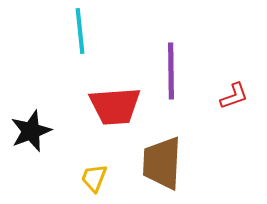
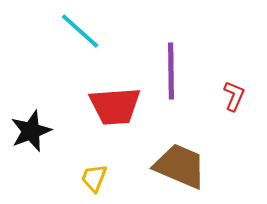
cyan line: rotated 42 degrees counterclockwise
red L-shape: rotated 48 degrees counterclockwise
brown trapezoid: moved 18 px right, 3 px down; rotated 110 degrees clockwise
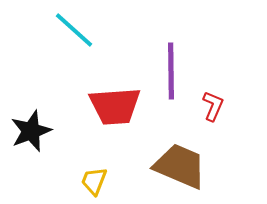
cyan line: moved 6 px left, 1 px up
red L-shape: moved 21 px left, 10 px down
yellow trapezoid: moved 3 px down
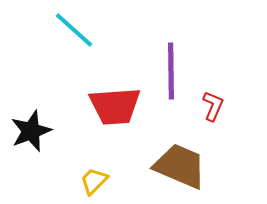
yellow trapezoid: rotated 24 degrees clockwise
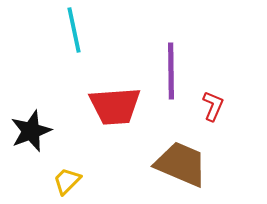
cyan line: rotated 36 degrees clockwise
brown trapezoid: moved 1 px right, 2 px up
yellow trapezoid: moved 27 px left
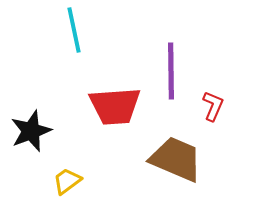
brown trapezoid: moved 5 px left, 5 px up
yellow trapezoid: rotated 8 degrees clockwise
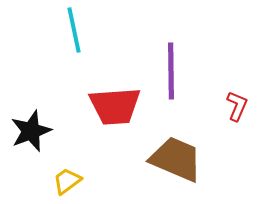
red L-shape: moved 24 px right
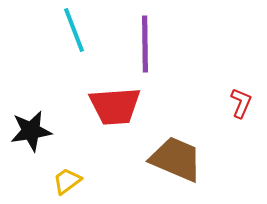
cyan line: rotated 9 degrees counterclockwise
purple line: moved 26 px left, 27 px up
red L-shape: moved 4 px right, 3 px up
black star: rotated 12 degrees clockwise
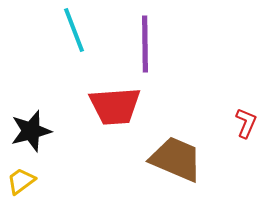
red L-shape: moved 5 px right, 20 px down
black star: rotated 6 degrees counterclockwise
yellow trapezoid: moved 46 px left
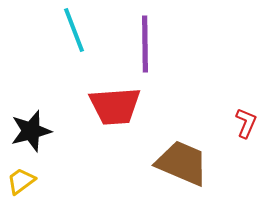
brown trapezoid: moved 6 px right, 4 px down
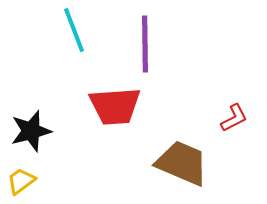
red L-shape: moved 12 px left, 5 px up; rotated 40 degrees clockwise
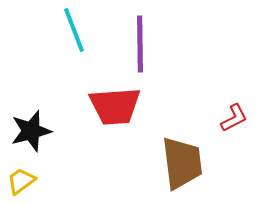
purple line: moved 5 px left
brown trapezoid: rotated 60 degrees clockwise
